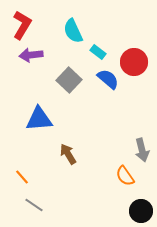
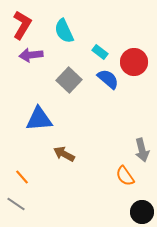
cyan semicircle: moved 9 px left
cyan rectangle: moved 2 px right
brown arrow: moved 4 px left; rotated 30 degrees counterclockwise
gray line: moved 18 px left, 1 px up
black circle: moved 1 px right, 1 px down
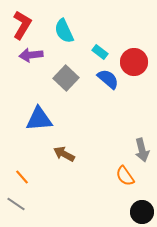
gray square: moved 3 px left, 2 px up
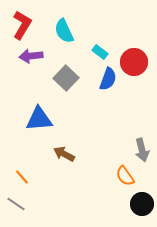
purple arrow: moved 1 px down
blue semicircle: rotated 70 degrees clockwise
black circle: moved 8 px up
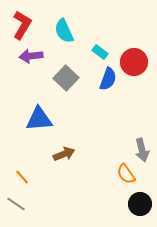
brown arrow: rotated 130 degrees clockwise
orange semicircle: moved 1 px right, 2 px up
black circle: moved 2 px left
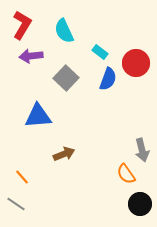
red circle: moved 2 px right, 1 px down
blue triangle: moved 1 px left, 3 px up
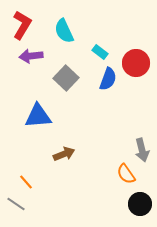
orange line: moved 4 px right, 5 px down
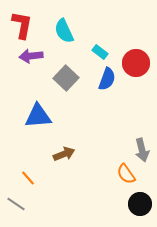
red L-shape: rotated 20 degrees counterclockwise
blue semicircle: moved 1 px left
orange line: moved 2 px right, 4 px up
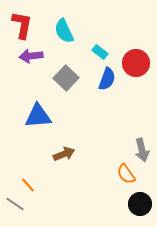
orange line: moved 7 px down
gray line: moved 1 px left
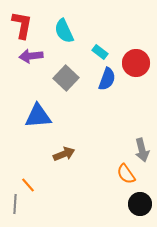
gray line: rotated 60 degrees clockwise
